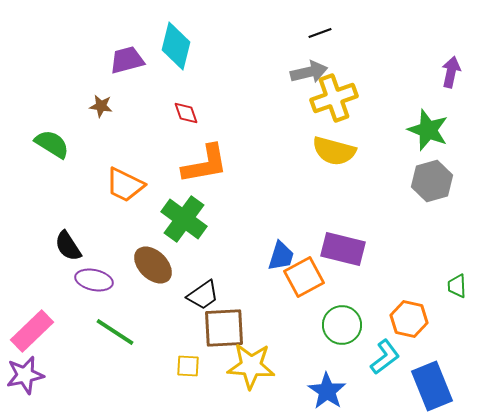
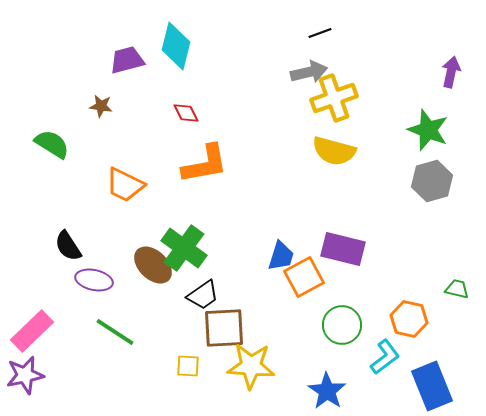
red diamond: rotated 8 degrees counterclockwise
green cross: moved 29 px down
green trapezoid: moved 3 px down; rotated 105 degrees clockwise
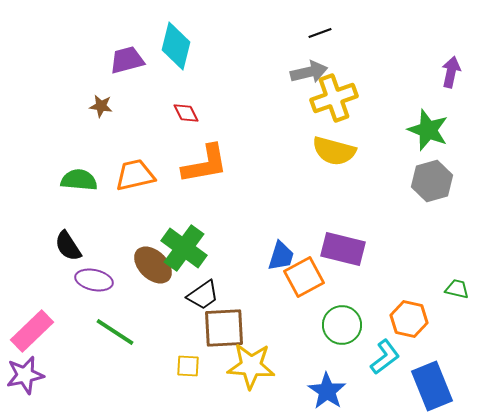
green semicircle: moved 27 px right, 36 px down; rotated 27 degrees counterclockwise
orange trapezoid: moved 10 px right, 10 px up; rotated 141 degrees clockwise
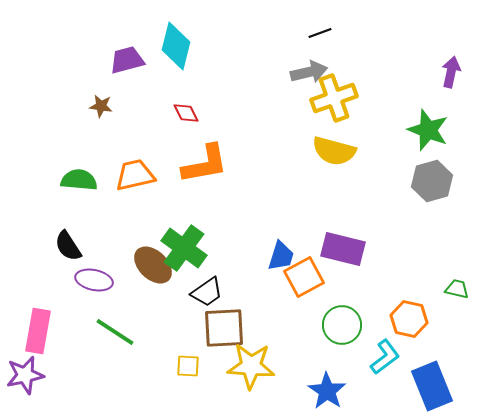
black trapezoid: moved 4 px right, 3 px up
pink rectangle: moved 6 px right; rotated 36 degrees counterclockwise
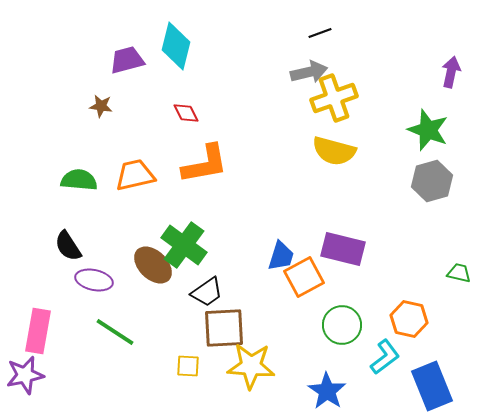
green cross: moved 3 px up
green trapezoid: moved 2 px right, 16 px up
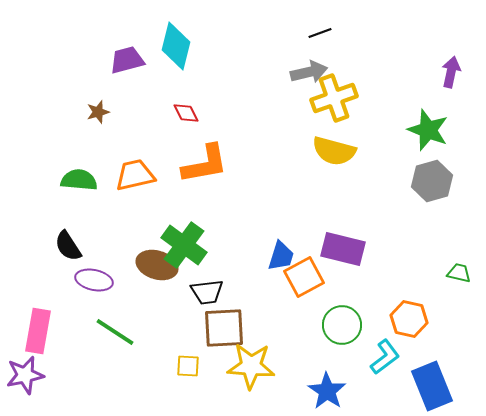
brown star: moved 3 px left, 6 px down; rotated 25 degrees counterclockwise
brown ellipse: moved 4 px right; rotated 27 degrees counterclockwise
black trapezoid: rotated 28 degrees clockwise
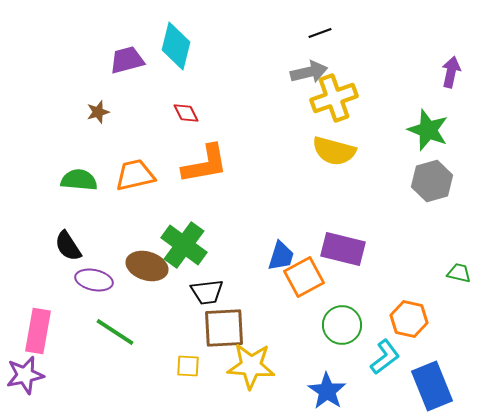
brown ellipse: moved 10 px left, 1 px down
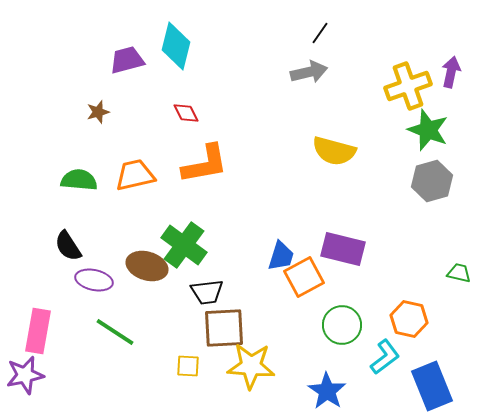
black line: rotated 35 degrees counterclockwise
yellow cross: moved 74 px right, 12 px up
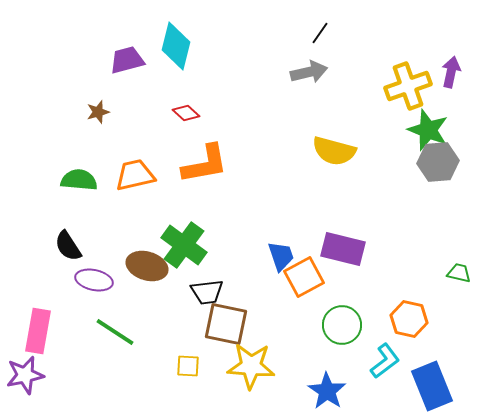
red diamond: rotated 20 degrees counterclockwise
gray hexagon: moved 6 px right, 19 px up; rotated 12 degrees clockwise
blue trapezoid: rotated 36 degrees counterclockwise
brown square: moved 2 px right, 4 px up; rotated 15 degrees clockwise
cyan L-shape: moved 4 px down
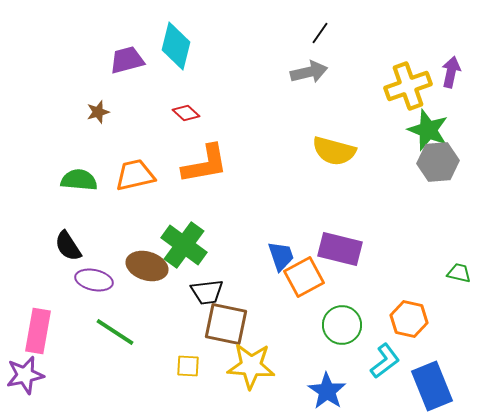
purple rectangle: moved 3 px left
